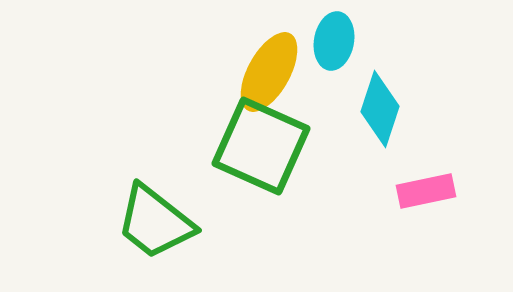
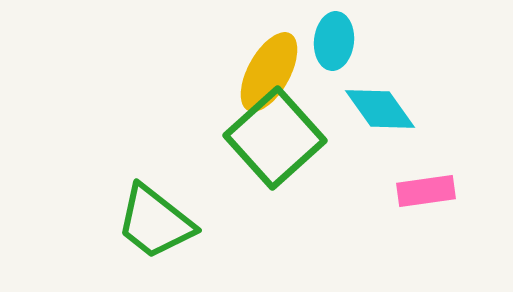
cyan ellipse: rotated 4 degrees counterclockwise
cyan diamond: rotated 54 degrees counterclockwise
green square: moved 14 px right, 8 px up; rotated 24 degrees clockwise
pink rectangle: rotated 4 degrees clockwise
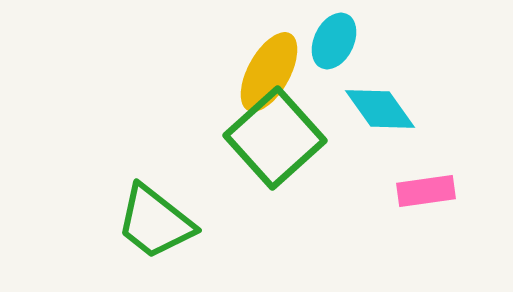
cyan ellipse: rotated 20 degrees clockwise
